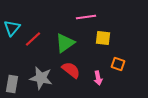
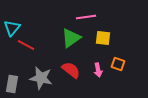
red line: moved 7 px left, 6 px down; rotated 72 degrees clockwise
green triangle: moved 6 px right, 5 px up
pink arrow: moved 8 px up
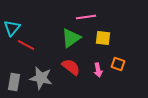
red semicircle: moved 3 px up
gray rectangle: moved 2 px right, 2 px up
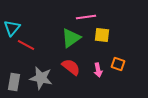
yellow square: moved 1 px left, 3 px up
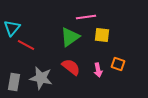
green triangle: moved 1 px left, 1 px up
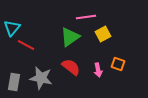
yellow square: moved 1 px right, 1 px up; rotated 35 degrees counterclockwise
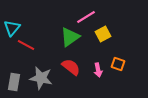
pink line: rotated 24 degrees counterclockwise
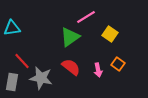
cyan triangle: rotated 42 degrees clockwise
yellow square: moved 7 px right; rotated 28 degrees counterclockwise
red line: moved 4 px left, 16 px down; rotated 18 degrees clockwise
orange square: rotated 16 degrees clockwise
gray rectangle: moved 2 px left
